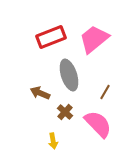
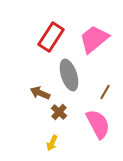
red rectangle: rotated 36 degrees counterclockwise
brown cross: moved 6 px left
pink semicircle: rotated 16 degrees clockwise
yellow arrow: moved 1 px left, 2 px down; rotated 35 degrees clockwise
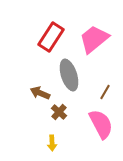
pink semicircle: moved 3 px right
yellow arrow: rotated 28 degrees counterclockwise
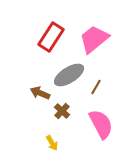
gray ellipse: rotated 76 degrees clockwise
brown line: moved 9 px left, 5 px up
brown cross: moved 3 px right, 1 px up
yellow arrow: rotated 28 degrees counterclockwise
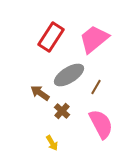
brown arrow: rotated 12 degrees clockwise
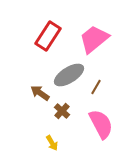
red rectangle: moved 3 px left, 1 px up
